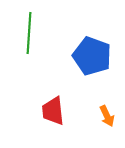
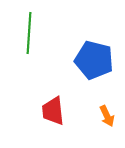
blue pentagon: moved 2 px right, 4 px down; rotated 6 degrees counterclockwise
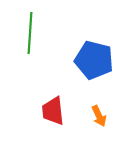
green line: moved 1 px right
orange arrow: moved 8 px left
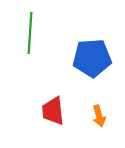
blue pentagon: moved 2 px left, 2 px up; rotated 18 degrees counterclockwise
orange arrow: rotated 10 degrees clockwise
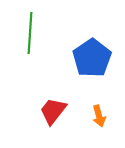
blue pentagon: rotated 30 degrees counterclockwise
red trapezoid: rotated 44 degrees clockwise
